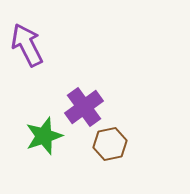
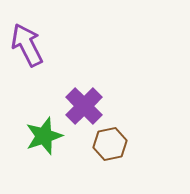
purple cross: moved 1 px up; rotated 9 degrees counterclockwise
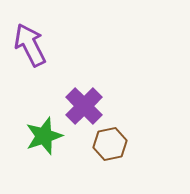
purple arrow: moved 3 px right
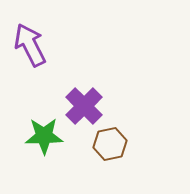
green star: rotated 18 degrees clockwise
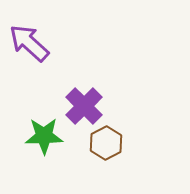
purple arrow: moved 1 px left, 2 px up; rotated 21 degrees counterclockwise
brown hexagon: moved 4 px left, 1 px up; rotated 16 degrees counterclockwise
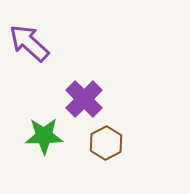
purple cross: moved 7 px up
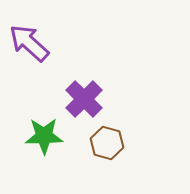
brown hexagon: moved 1 px right; rotated 16 degrees counterclockwise
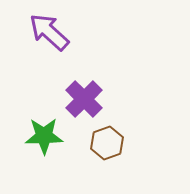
purple arrow: moved 20 px right, 11 px up
brown hexagon: rotated 24 degrees clockwise
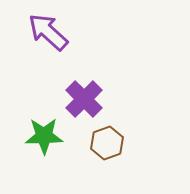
purple arrow: moved 1 px left
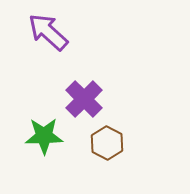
brown hexagon: rotated 12 degrees counterclockwise
